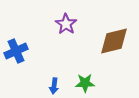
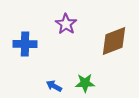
brown diamond: rotated 8 degrees counterclockwise
blue cross: moved 9 px right, 7 px up; rotated 25 degrees clockwise
blue arrow: rotated 112 degrees clockwise
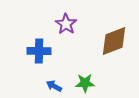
blue cross: moved 14 px right, 7 px down
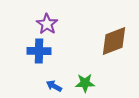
purple star: moved 19 px left
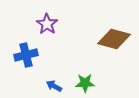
brown diamond: moved 2 px up; rotated 36 degrees clockwise
blue cross: moved 13 px left, 4 px down; rotated 15 degrees counterclockwise
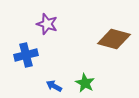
purple star: rotated 15 degrees counterclockwise
green star: rotated 30 degrees clockwise
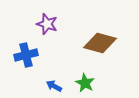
brown diamond: moved 14 px left, 4 px down
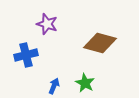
blue arrow: rotated 84 degrees clockwise
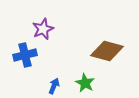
purple star: moved 4 px left, 5 px down; rotated 30 degrees clockwise
brown diamond: moved 7 px right, 8 px down
blue cross: moved 1 px left
